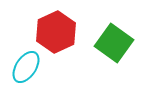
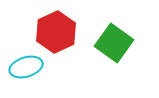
cyan ellipse: rotated 40 degrees clockwise
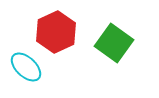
cyan ellipse: rotated 60 degrees clockwise
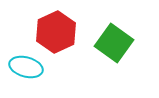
cyan ellipse: rotated 28 degrees counterclockwise
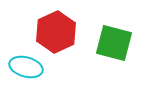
green square: rotated 21 degrees counterclockwise
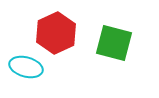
red hexagon: moved 1 px down
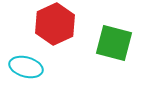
red hexagon: moved 1 px left, 9 px up
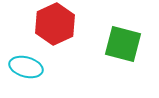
green square: moved 9 px right, 1 px down
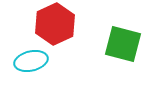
cyan ellipse: moved 5 px right, 6 px up; rotated 28 degrees counterclockwise
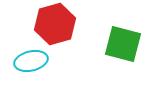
red hexagon: rotated 9 degrees clockwise
